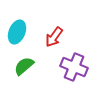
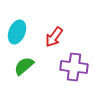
purple cross: rotated 16 degrees counterclockwise
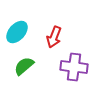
cyan ellipse: rotated 20 degrees clockwise
red arrow: rotated 15 degrees counterclockwise
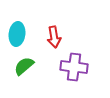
cyan ellipse: moved 2 px down; rotated 35 degrees counterclockwise
red arrow: rotated 30 degrees counterclockwise
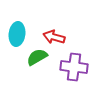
red arrow: rotated 115 degrees clockwise
green semicircle: moved 13 px right, 9 px up; rotated 10 degrees clockwise
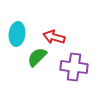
green semicircle: rotated 15 degrees counterclockwise
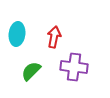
red arrow: rotated 85 degrees clockwise
green semicircle: moved 6 px left, 14 px down
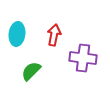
red arrow: moved 2 px up
purple cross: moved 9 px right, 9 px up
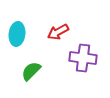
red arrow: moved 4 px right, 3 px up; rotated 130 degrees counterclockwise
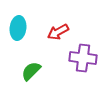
cyan ellipse: moved 1 px right, 6 px up
